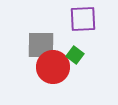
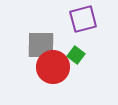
purple square: rotated 12 degrees counterclockwise
green square: moved 1 px right
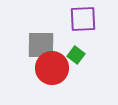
purple square: rotated 12 degrees clockwise
red circle: moved 1 px left, 1 px down
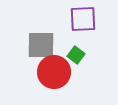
red circle: moved 2 px right, 4 px down
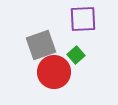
gray square: rotated 20 degrees counterclockwise
green square: rotated 12 degrees clockwise
